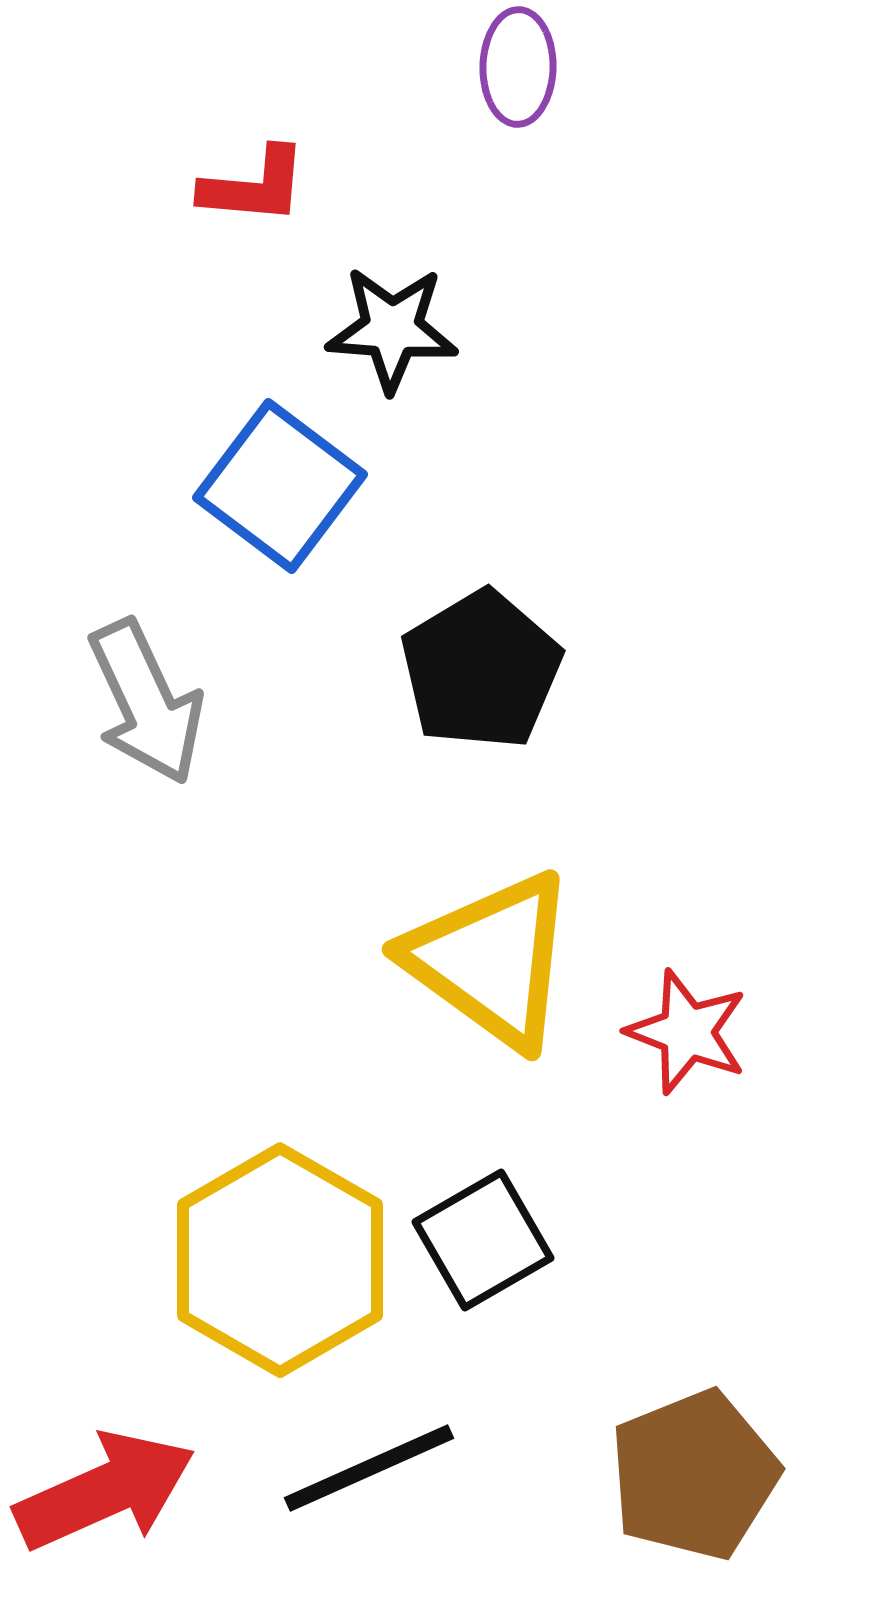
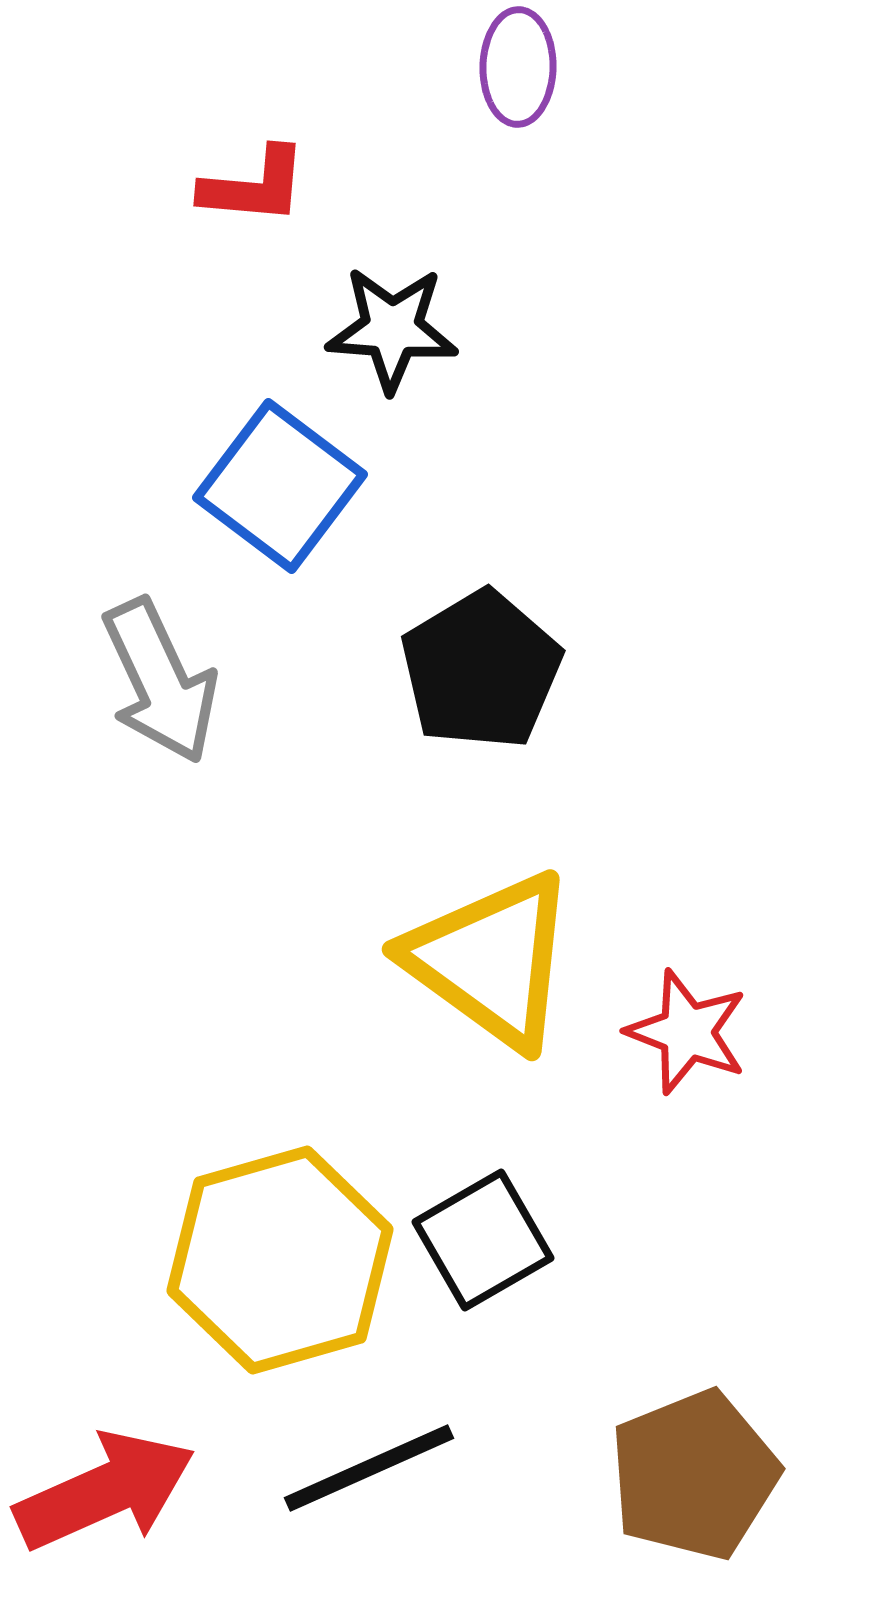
gray arrow: moved 14 px right, 21 px up
yellow hexagon: rotated 14 degrees clockwise
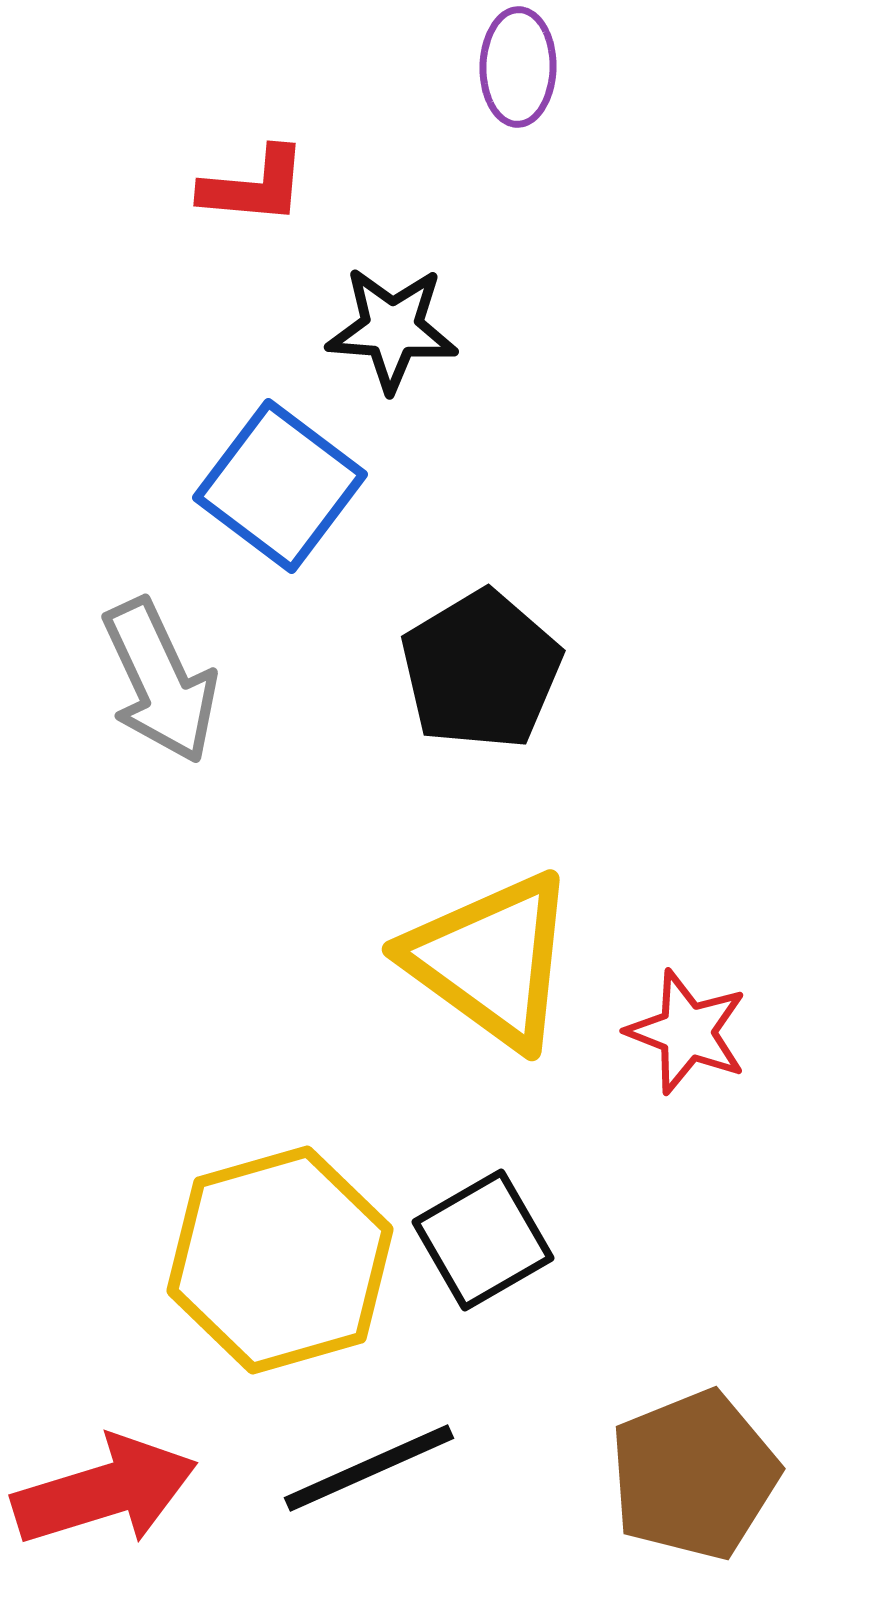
red arrow: rotated 7 degrees clockwise
